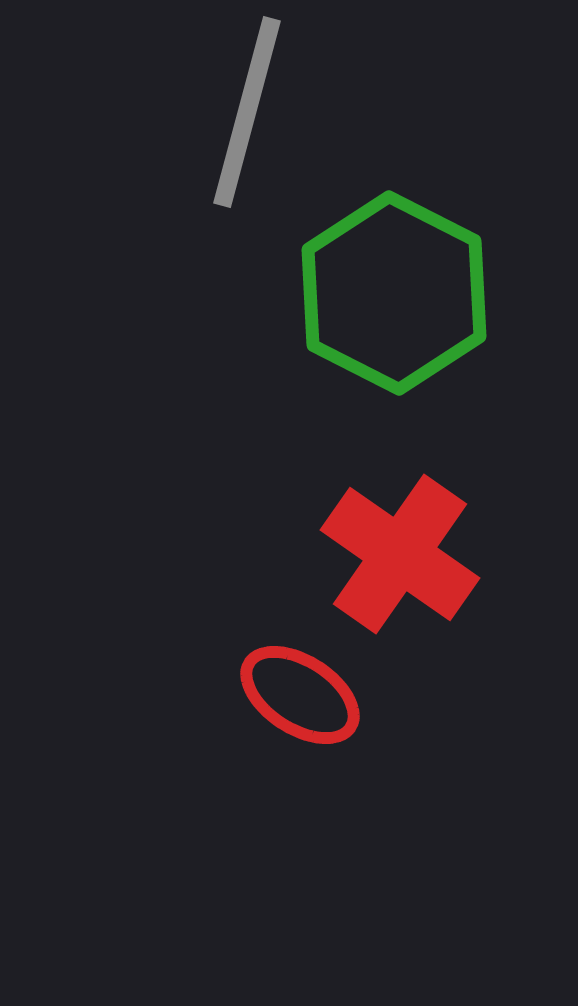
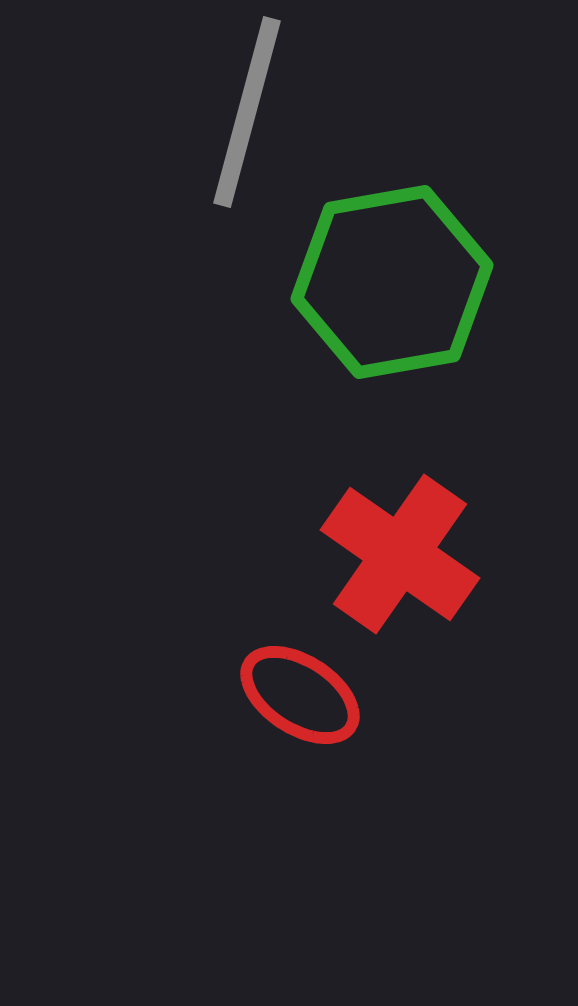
green hexagon: moved 2 px left, 11 px up; rotated 23 degrees clockwise
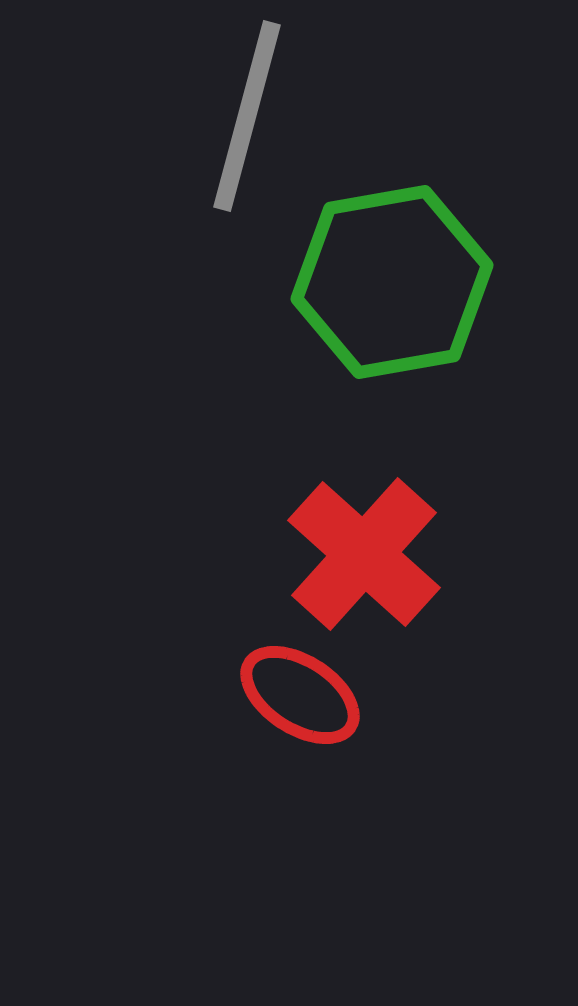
gray line: moved 4 px down
red cross: moved 36 px left; rotated 7 degrees clockwise
